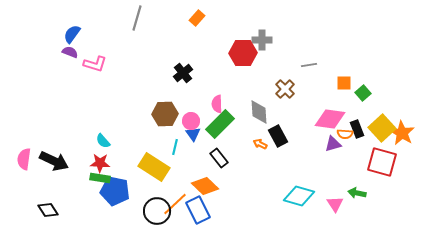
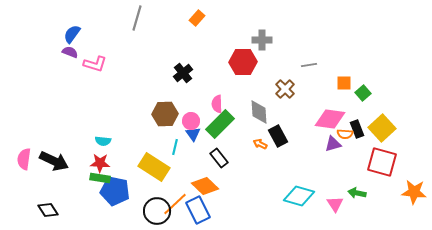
red hexagon at (243, 53): moved 9 px down
orange star at (402, 133): moved 12 px right, 59 px down; rotated 25 degrees counterclockwise
cyan semicircle at (103, 141): rotated 42 degrees counterclockwise
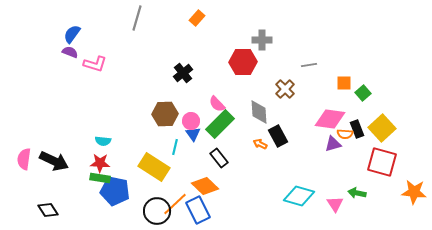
pink semicircle at (217, 104): rotated 42 degrees counterclockwise
